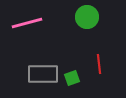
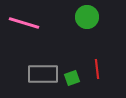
pink line: moved 3 px left; rotated 32 degrees clockwise
red line: moved 2 px left, 5 px down
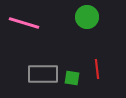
green square: rotated 28 degrees clockwise
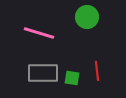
pink line: moved 15 px right, 10 px down
red line: moved 2 px down
gray rectangle: moved 1 px up
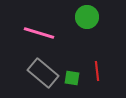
gray rectangle: rotated 40 degrees clockwise
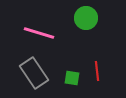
green circle: moved 1 px left, 1 px down
gray rectangle: moved 9 px left; rotated 16 degrees clockwise
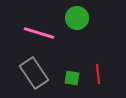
green circle: moved 9 px left
red line: moved 1 px right, 3 px down
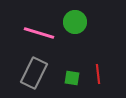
green circle: moved 2 px left, 4 px down
gray rectangle: rotated 60 degrees clockwise
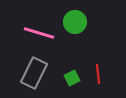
green square: rotated 35 degrees counterclockwise
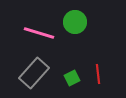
gray rectangle: rotated 16 degrees clockwise
